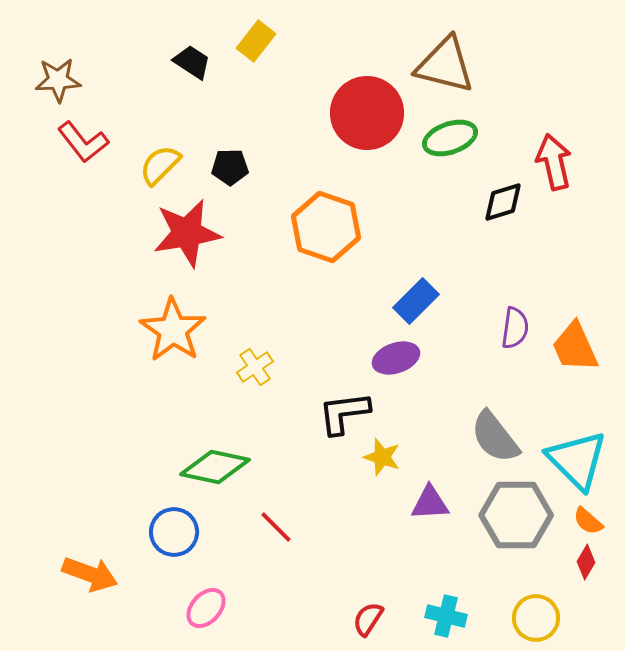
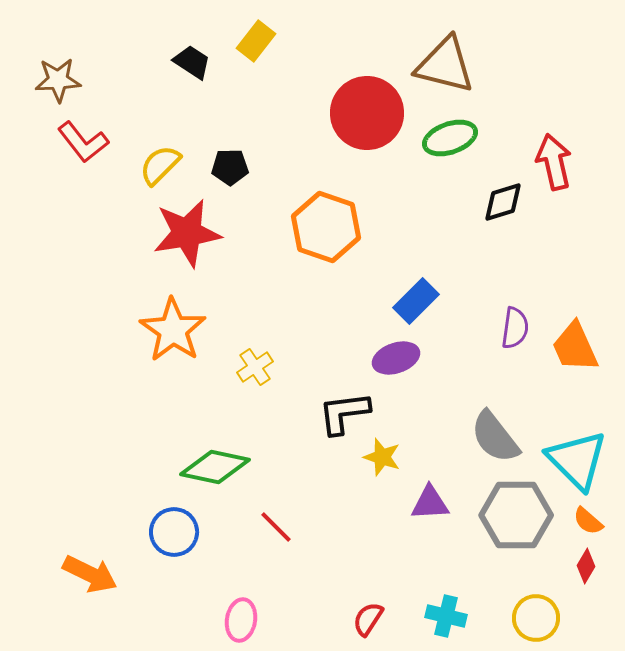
red diamond: moved 4 px down
orange arrow: rotated 6 degrees clockwise
pink ellipse: moved 35 px right, 12 px down; rotated 33 degrees counterclockwise
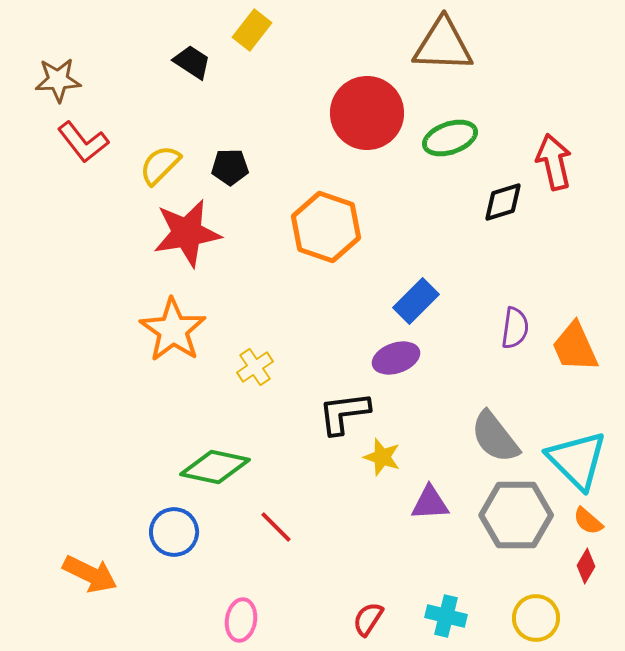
yellow rectangle: moved 4 px left, 11 px up
brown triangle: moved 2 px left, 20 px up; rotated 12 degrees counterclockwise
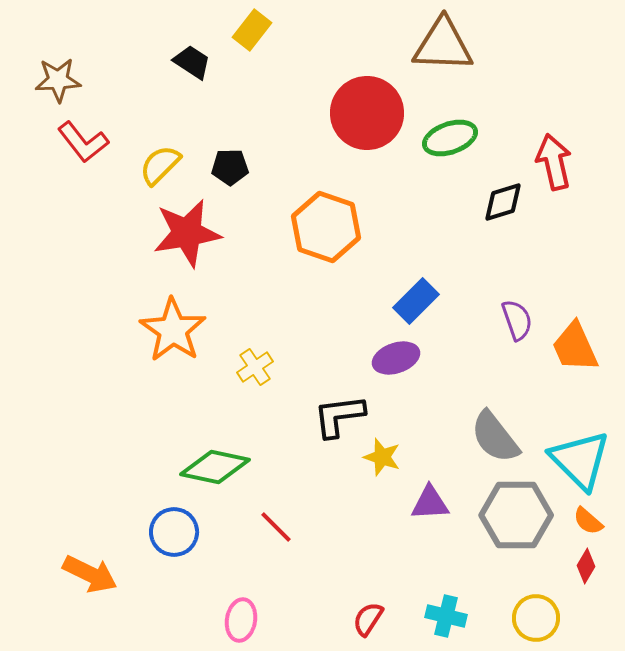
purple semicircle: moved 2 px right, 8 px up; rotated 27 degrees counterclockwise
black L-shape: moved 5 px left, 3 px down
cyan triangle: moved 3 px right
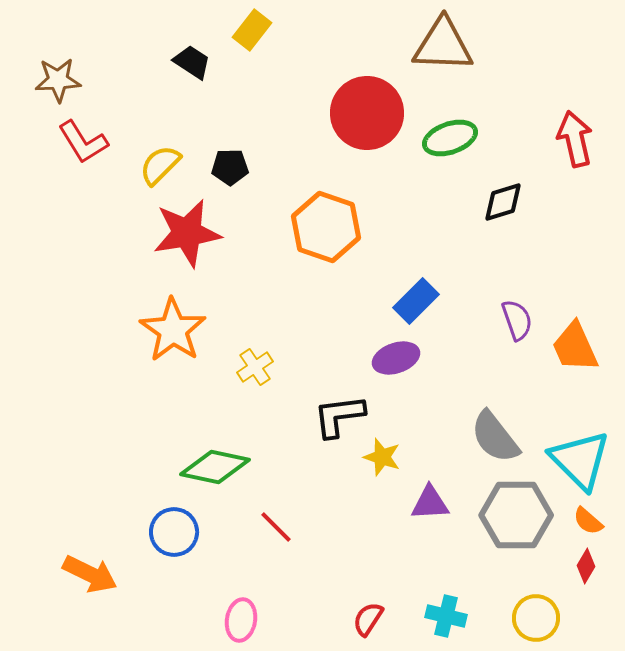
red L-shape: rotated 6 degrees clockwise
red arrow: moved 21 px right, 23 px up
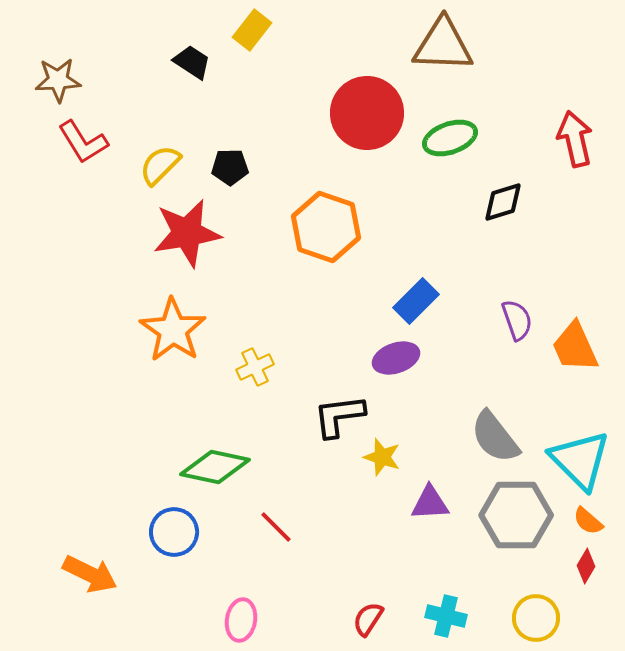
yellow cross: rotated 9 degrees clockwise
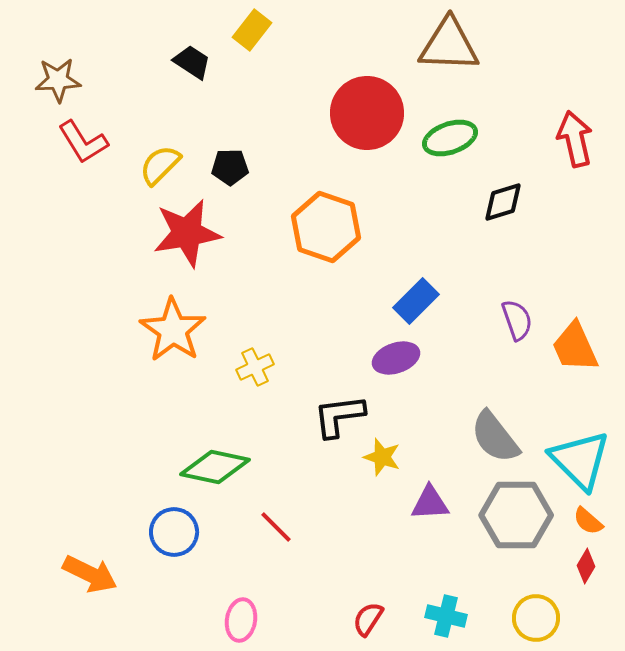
brown triangle: moved 6 px right
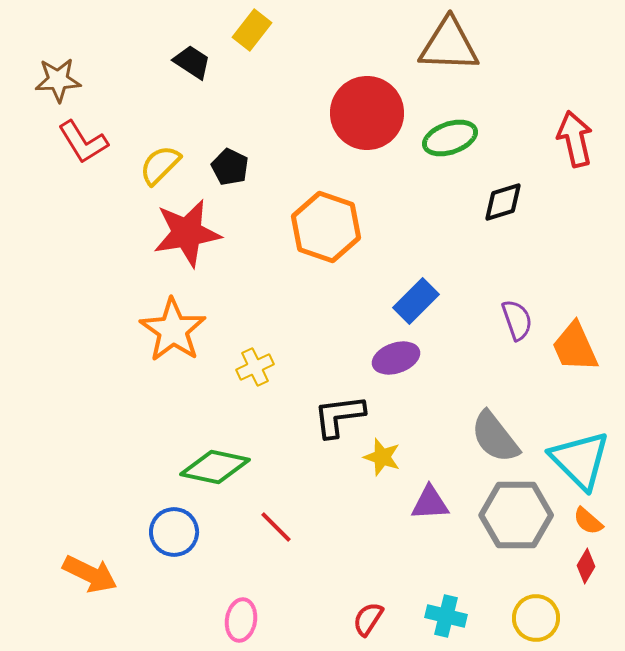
black pentagon: rotated 27 degrees clockwise
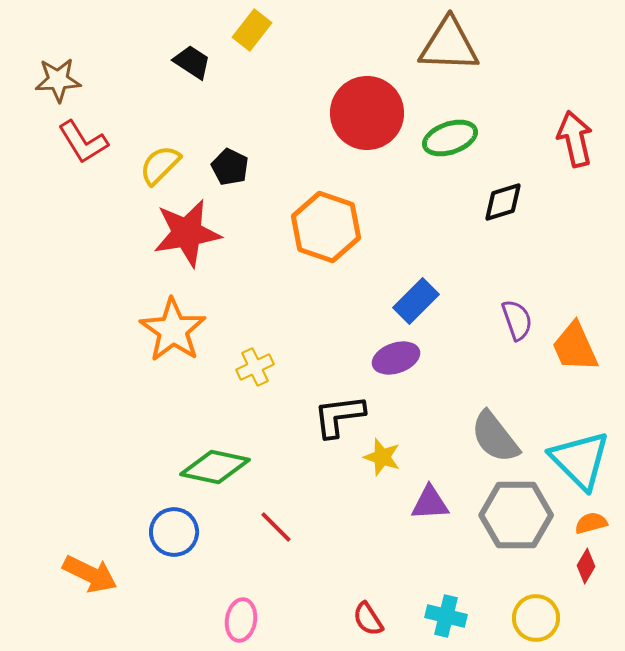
orange semicircle: moved 3 px right, 2 px down; rotated 124 degrees clockwise
red semicircle: rotated 66 degrees counterclockwise
